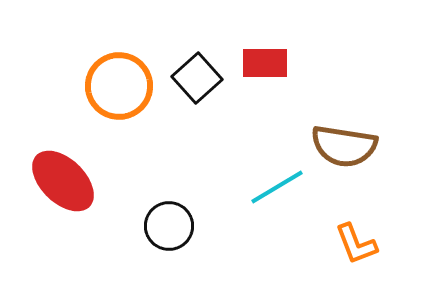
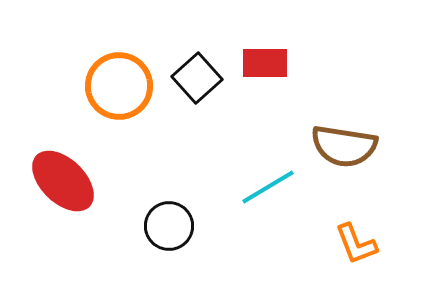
cyan line: moved 9 px left
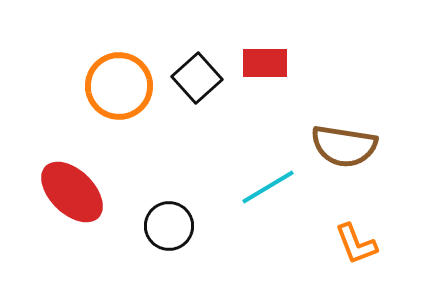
red ellipse: moved 9 px right, 11 px down
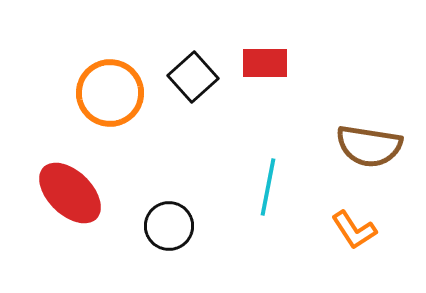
black square: moved 4 px left, 1 px up
orange circle: moved 9 px left, 7 px down
brown semicircle: moved 25 px right
cyan line: rotated 48 degrees counterclockwise
red ellipse: moved 2 px left, 1 px down
orange L-shape: moved 2 px left, 14 px up; rotated 12 degrees counterclockwise
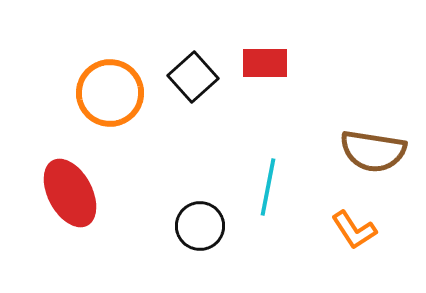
brown semicircle: moved 4 px right, 5 px down
red ellipse: rotated 18 degrees clockwise
black circle: moved 31 px right
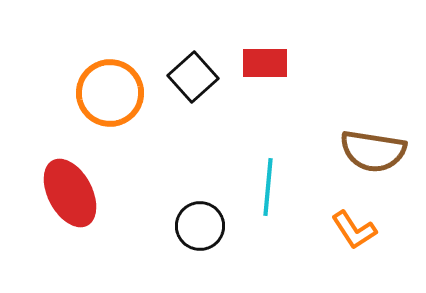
cyan line: rotated 6 degrees counterclockwise
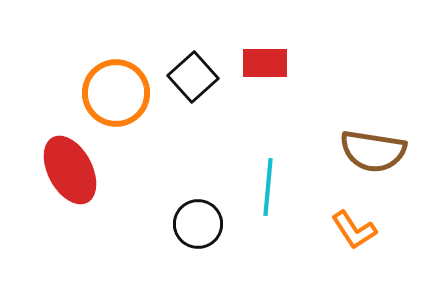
orange circle: moved 6 px right
red ellipse: moved 23 px up
black circle: moved 2 px left, 2 px up
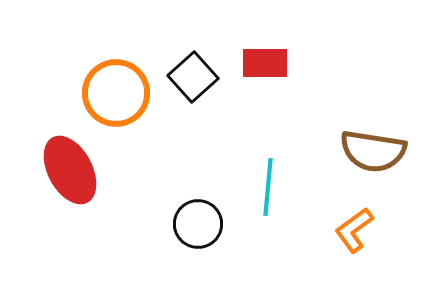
orange L-shape: rotated 87 degrees clockwise
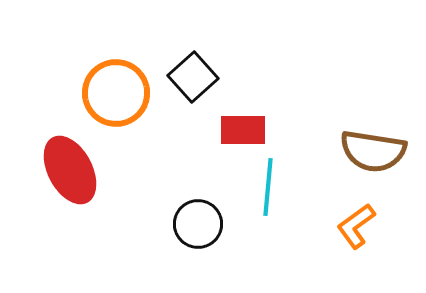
red rectangle: moved 22 px left, 67 px down
orange L-shape: moved 2 px right, 4 px up
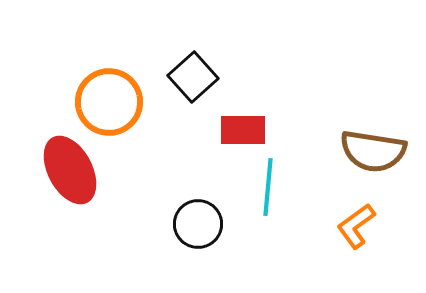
orange circle: moved 7 px left, 9 px down
